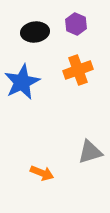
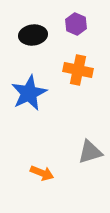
black ellipse: moved 2 px left, 3 px down
orange cross: rotated 32 degrees clockwise
blue star: moved 7 px right, 11 px down
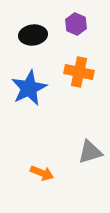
orange cross: moved 1 px right, 2 px down
blue star: moved 5 px up
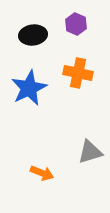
orange cross: moved 1 px left, 1 px down
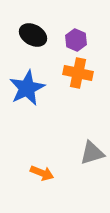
purple hexagon: moved 16 px down
black ellipse: rotated 36 degrees clockwise
blue star: moved 2 px left
gray triangle: moved 2 px right, 1 px down
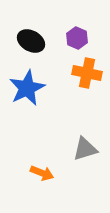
black ellipse: moved 2 px left, 6 px down
purple hexagon: moved 1 px right, 2 px up
orange cross: moved 9 px right
gray triangle: moved 7 px left, 4 px up
